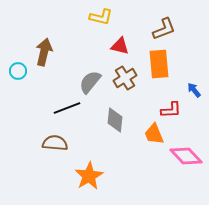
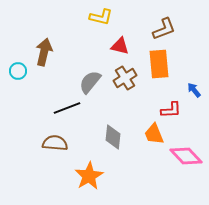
gray diamond: moved 2 px left, 17 px down
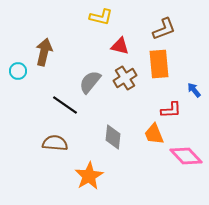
black line: moved 2 px left, 3 px up; rotated 56 degrees clockwise
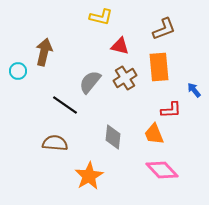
orange rectangle: moved 3 px down
pink diamond: moved 24 px left, 14 px down
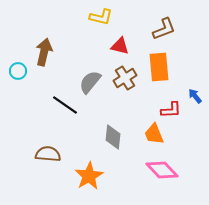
blue arrow: moved 1 px right, 6 px down
brown semicircle: moved 7 px left, 11 px down
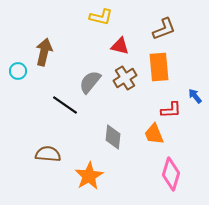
pink diamond: moved 9 px right, 4 px down; rotated 60 degrees clockwise
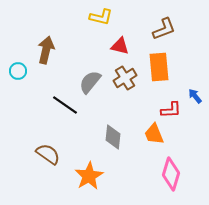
brown arrow: moved 2 px right, 2 px up
brown semicircle: rotated 30 degrees clockwise
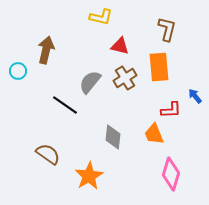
brown L-shape: moved 3 px right; rotated 55 degrees counterclockwise
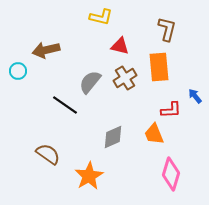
brown arrow: rotated 116 degrees counterclockwise
gray diamond: rotated 60 degrees clockwise
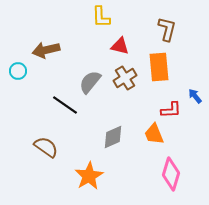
yellow L-shape: rotated 75 degrees clockwise
brown semicircle: moved 2 px left, 7 px up
